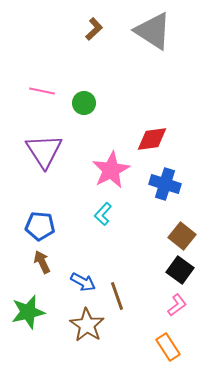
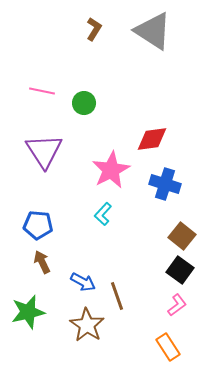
brown L-shape: rotated 15 degrees counterclockwise
blue pentagon: moved 2 px left, 1 px up
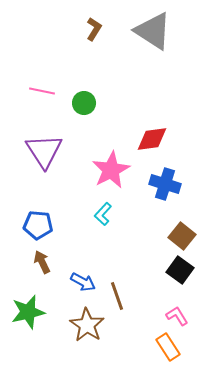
pink L-shape: moved 11 px down; rotated 85 degrees counterclockwise
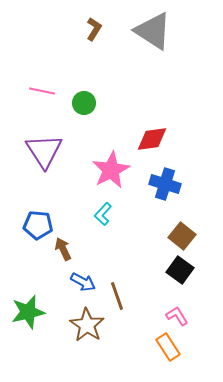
brown arrow: moved 21 px right, 13 px up
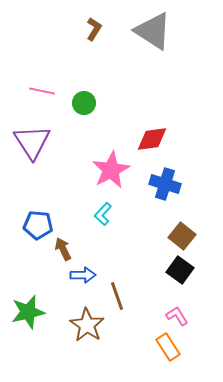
purple triangle: moved 12 px left, 9 px up
blue arrow: moved 7 px up; rotated 30 degrees counterclockwise
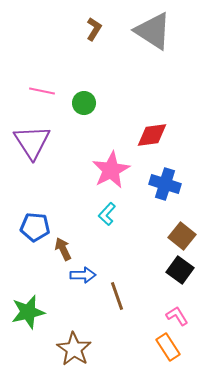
red diamond: moved 4 px up
cyan L-shape: moved 4 px right
blue pentagon: moved 3 px left, 2 px down
brown star: moved 13 px left, 24 px down
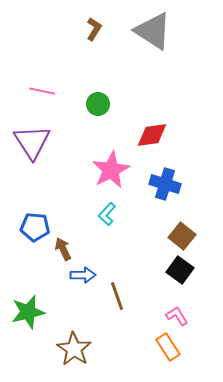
green circle: moved 14 px right, 1 px down
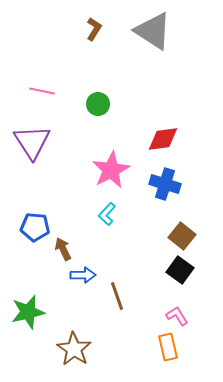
red diamond: moved 11 px right, 4 px down
orange rectangle: rotated 20 degrees clockwise
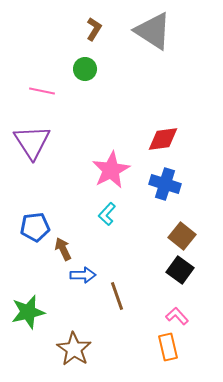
green circle: moved 13 px left, 35 px up
blue pentagon: rotated 12 degrees counterclockwise
pink L-shape: rotated 10 degrees counterclockwise
